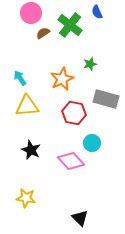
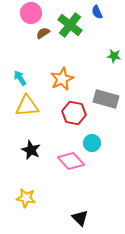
green star: moved 24 px right, 8 px up; rotated 24 degrees clockwise
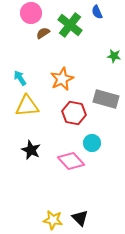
yellow star: moved 27 px right, 22 px down
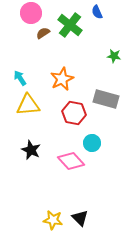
yellow triangle: moved 1 px right, 1 px up
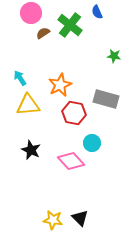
orange star: moved 2 px left, 6 px down
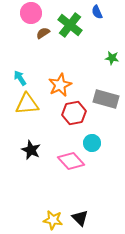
green star: moved 2 px left, 2 px down
yellow triangle: moved 1 px left, 1 px up
red hexagon: rotated 20 degrees counterclockwise
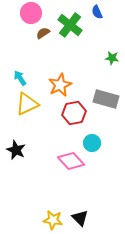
yellow triangle: rotated 20 degrees counterclockwise
black star: moved 15 px left
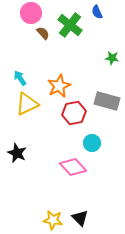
brown semicircle: rotated 80 degrees clockwise
orange star: moved 1 px left, 1 px down
gray rectangle: moved 1 px right, 2 px down
black star: moved 1 px right, 3 px down
pink diamond: moved 2 px right, 6 px down
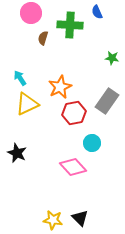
green cross: rotated 35 degrees counterclockwise
brown semicircle: moved 5 px down; rotated 120 degrees counterclockwise
orange star: moved 1 px right, 1 px down
gray rectangle: rotated 70 degrees counterclockwise
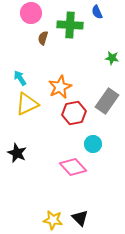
cyan circle: moved 1 px right, 1 px down
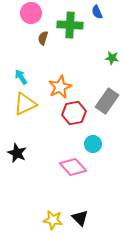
cyan arrow: moved 1 px right, 1 px up
yellow triangle: moved 2 px left
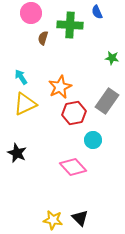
cyan circle: moved 4 px up
